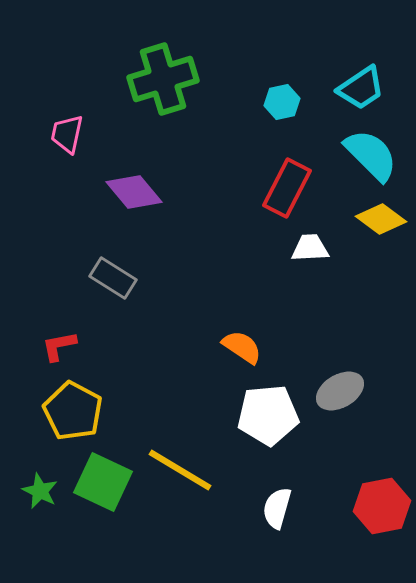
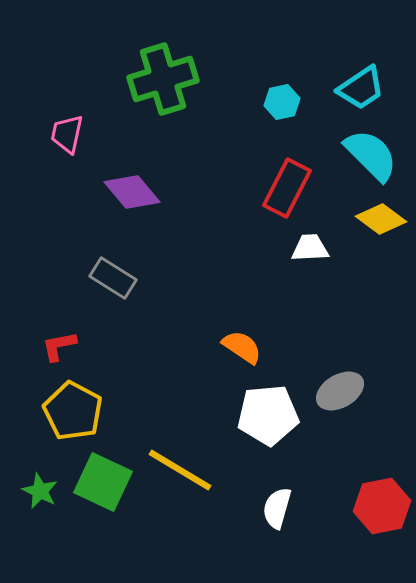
purple diamond: moved 2 px left
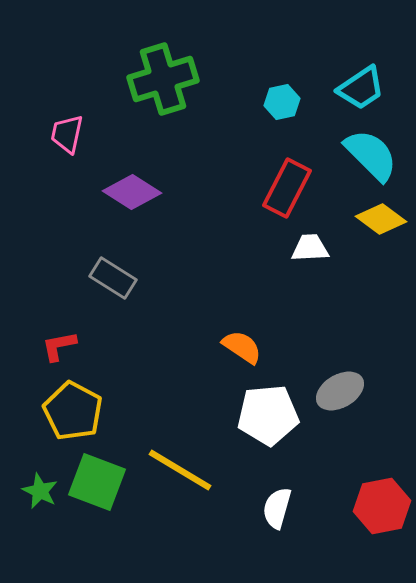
purple diamond: rotated 18 degrees counterclockwise
green square: moved 6 px left; rotated 4 degrees counterclockwise
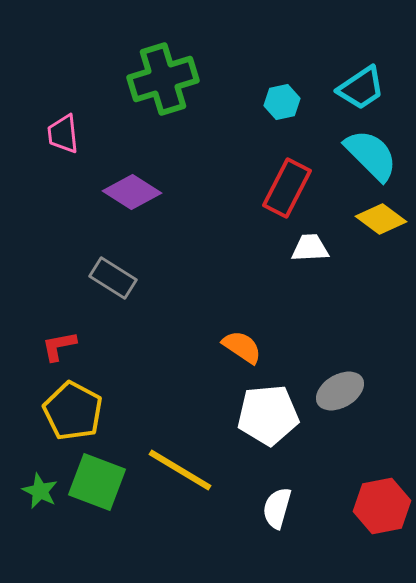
pink trapezoid: moved 4 px left; rotated 18 degrees counterclockwise
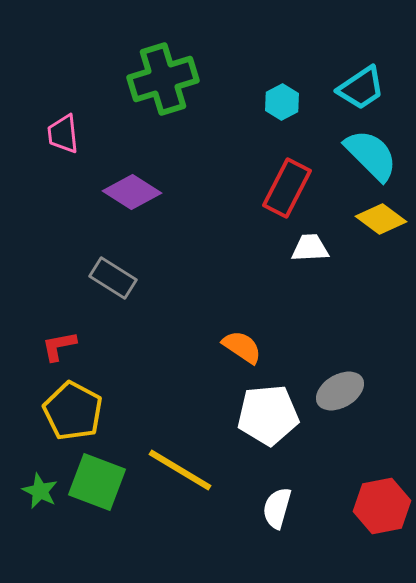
cyan hexagon: rotated 16 degrees counterclockwise
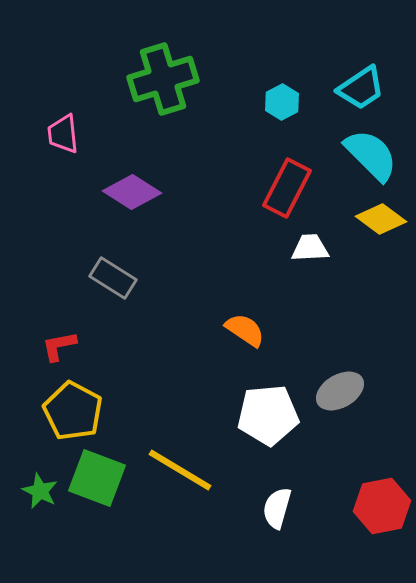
orange semicircle: moved 3 px right, 17 px up
green square: moved 4 px up
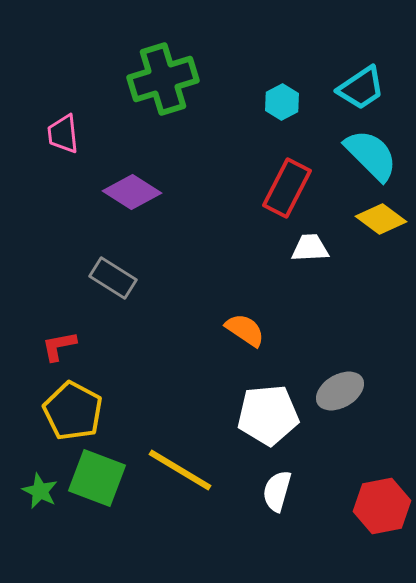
white semicircle: moved 17 px up
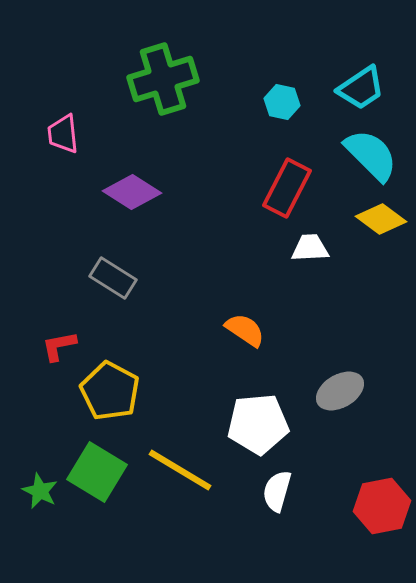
cyan hexagon: rotated 20 degrees counterclockwise
yellow pentagon: moved 37 px right, 20 px up
white pentagon: moved 10 px left, 9 px down
green square: moved 6 px up; rotated 10 degrees clockwise
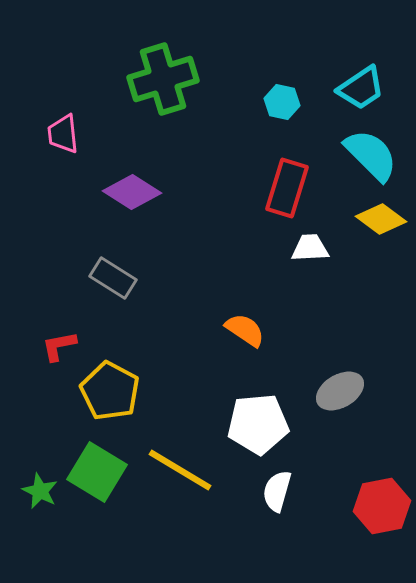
red rectangle: rotated 10 degrees counterclockwise
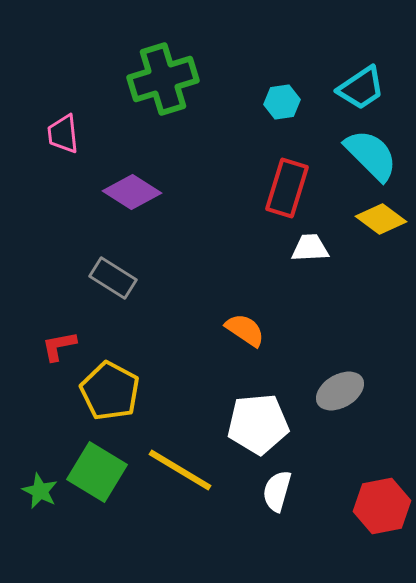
cyan hexagon: rotated 20 degrees counterclockwise
